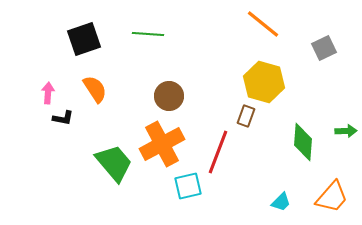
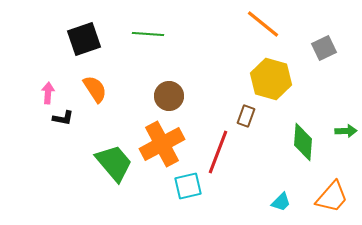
yellow hexagon: moved 7 px right, 3 px up
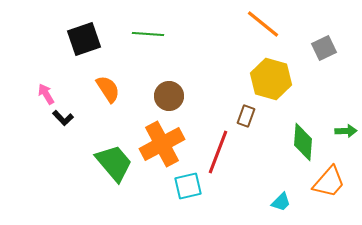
orange semicircle: moved 13 px right
pink arrow: moved 2 px left, 1 px down; rotated 35 degrees counterclockwise
black L-shape: rotated 35 degrees clockwise
orange trapezoid: moved 3 px left, 15 px up
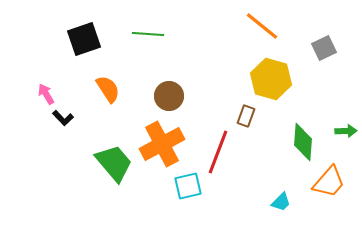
orange line: moved 1 px left, 2 px down
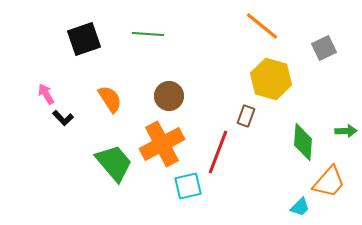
orange semicircle: moved 2 px right, 10 px down
cyan trapezoid: moved 19 px right, 5 px down
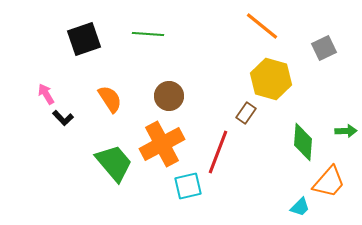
brown rectangle: moved 3 px up; rotated 15 degrees clockwise
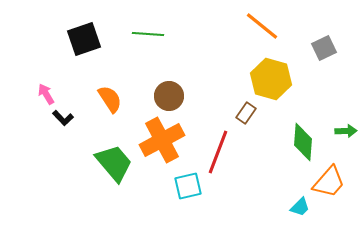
orange cross: moved 4 px up
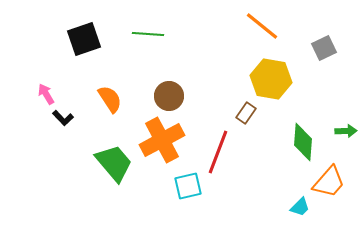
yellow hexagon: rotated 6 degrees counterclockwise
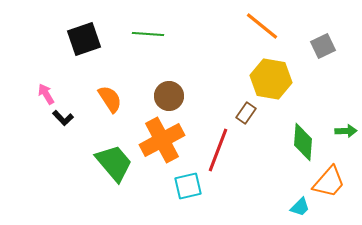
gray square: moved 1 px left, 2 px up
red line: moved 2 px up
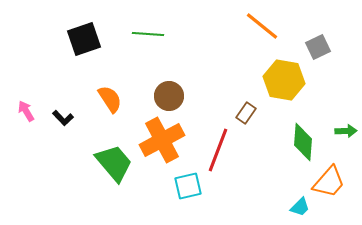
gray square: moved 5 px left, 1 px down
yellow hexagon: moved 13 px right, 1 px down
pink arrow: moved 20 px left, 17 px down
